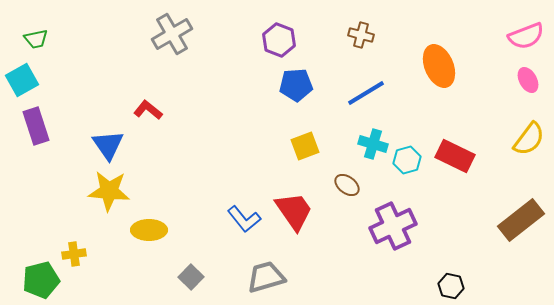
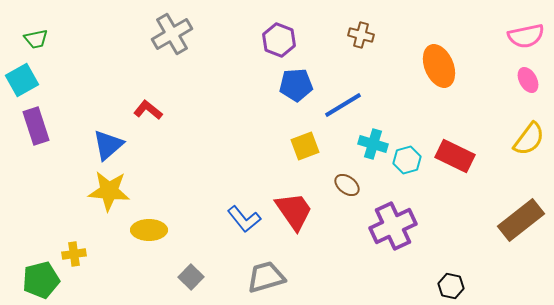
pink semicircle: rotated 9 degrees clockwise
blue line: moved 23 px left, 12 px down
blue triangle: rotated 24 degrees clockwise
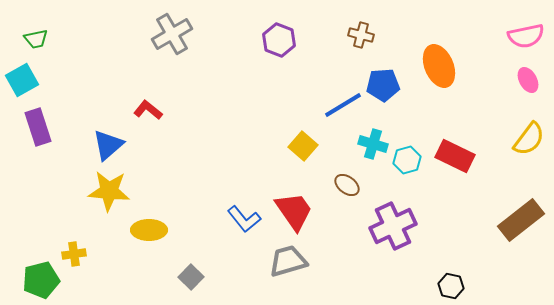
blue pentagon: moved 87 px right
purple rectangle: moved 2 px right, 1 px down
yellow square: moved 2 px left; rotated 28 degrees counterclockwise
gray trapezoid: moved 22 px right, 16 px up
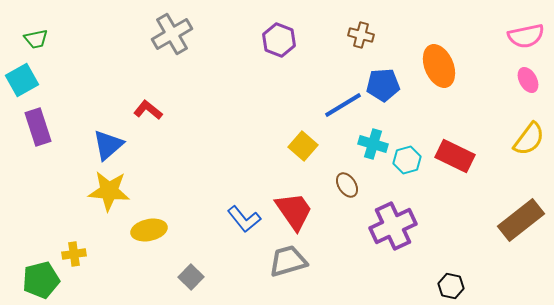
brown ellipse: rotated 20 degrees clockwise
yellow ellipse: rotated 12 degrees counterclockwise
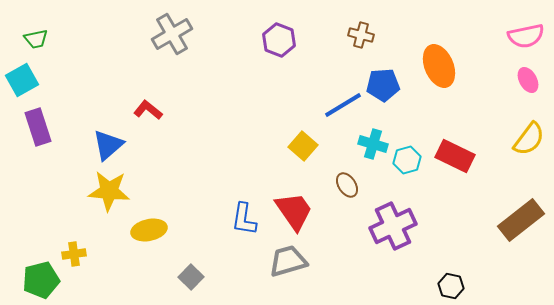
blue L-shape: rotated 48 degrees clockwise
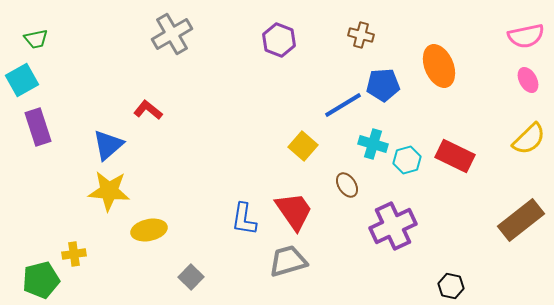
yellow semicircle: rotated 9 degrees clockwise
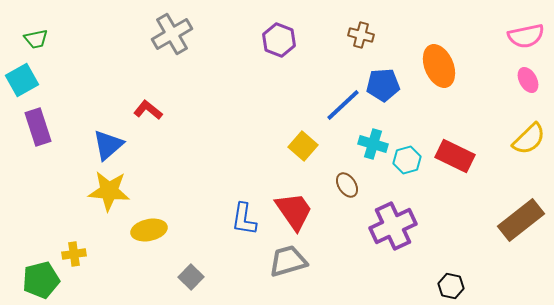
blue line: rotated 12 degrees counterclockwise
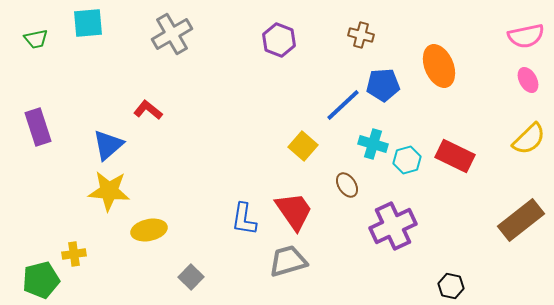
cyan square: moved 66 px right, 57 px up; rotated 24 degrees clockwise
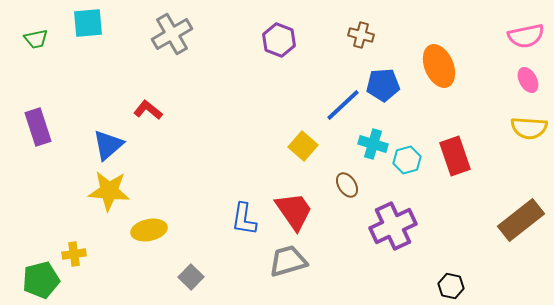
yellow semicircle: moved 11 px up; rotated 48 degrees clockwise
red rectangle: rotated 45 degrees clockwise
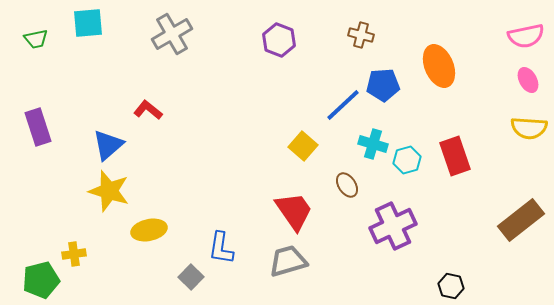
yellow star: rotated 12 degrees clockwise
blue L-shape: moved 23 px left, 29 px down
